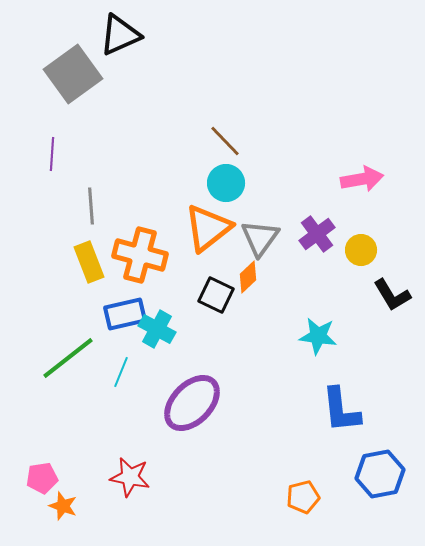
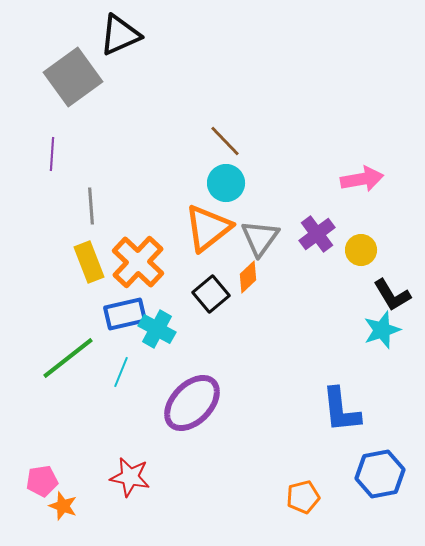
gray square: moved 3 px down
orange cross: moved 2 px left, 7 px down; rotated 28 degrees clockwise
black square: moved 5 px left, 1 px up; rotated 24 degrees clockwise
cyan star: moved 64 px right, 6 px up; rotated 27 degrees counterclockwise
pink pentagon: moved 3 px down
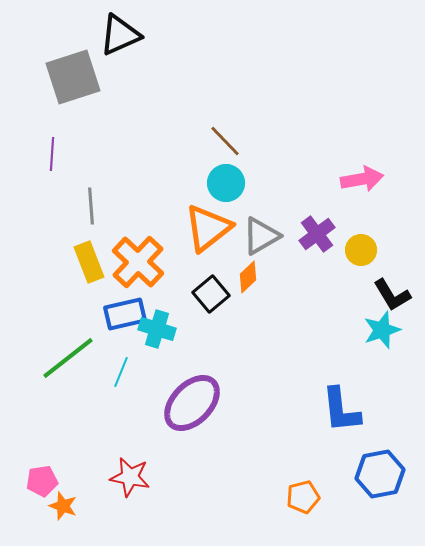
gray square: rotated 18 degrees clockwise
gray triangle: moved 1 px right, 2 px up; rotated 24 degrees clockwise
cyan cross: rotated 12 degrees counterclockwise
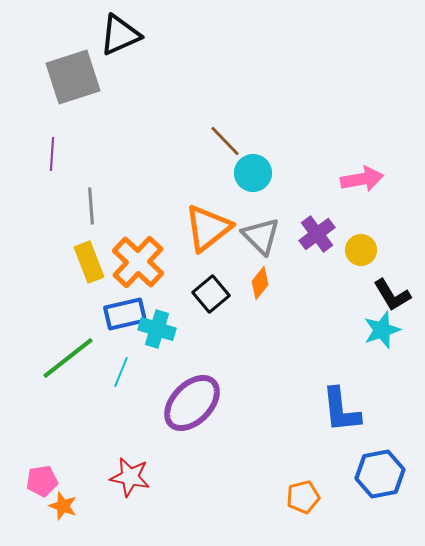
cyan circle: moved 27 px right, 10 px up
gray triangle: rotated 45 degrees counterclockwise
orange diamond: moved 12 px right, 6 px down; rotated 8 degrees counterclockwise
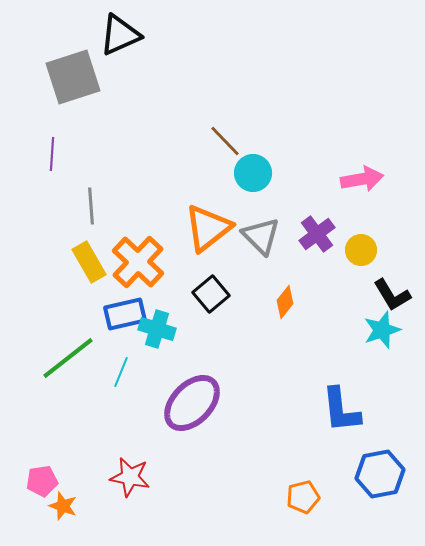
yellow rectangle: rotated 9 degrees counterclockwise
orange diamond: moved 25 px right, 19 px down
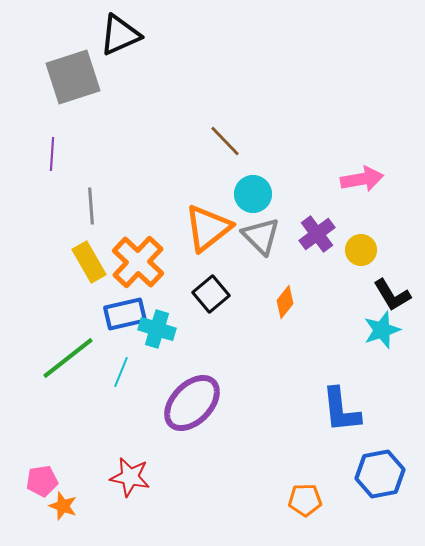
cyan circle: moved 21 px down
orange pentagon: moved 2 px right, 3 px down; rotated 12 degrees clockwise
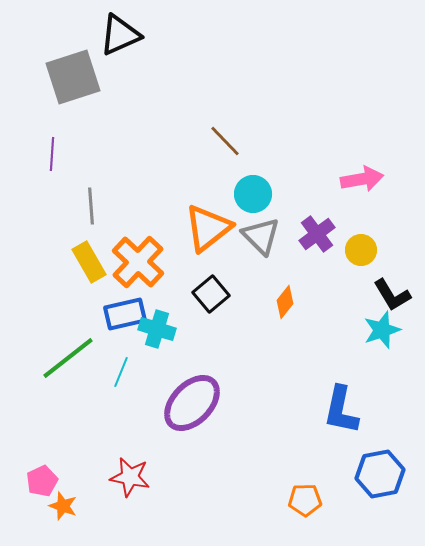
blue L-shape: rotated 18 degrees clockwise
pink pentagon: rotated 16 degrees counterclockwise
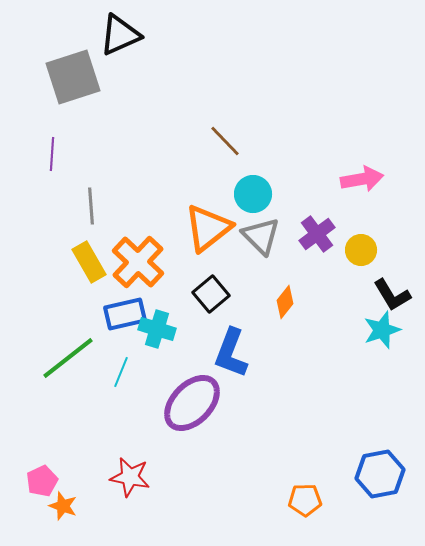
blue L-shape: moved 110 px left, 57 px up; rotated 9 degrees clockwise
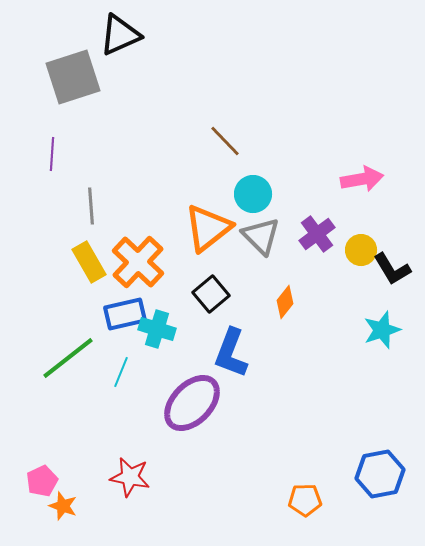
black L-shape: moved 26 px up
